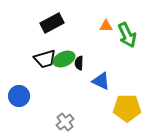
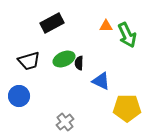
black trapezoid: moved 16 px left, 2 px down
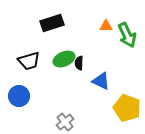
black rectangle: rotated 10 degrees clockwise
yellow pentagon: rotated 20 degrees clockwise
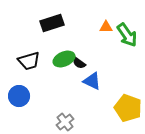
orange triangle: moved 1 px down
green arrow: rotated 10 degrees counterclockwise
black semicircle: rotated 56 degrees counterclockwise
blue triangle: moved 9 px left
yellow pentagon: moved 1 px right
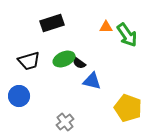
blue triangle: rotated 12 degrees counterclockwise
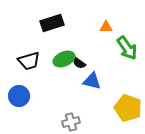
green arrow: moved 13 px down
gray cross: moved 6 px right; rotated 24 degrees clockwise
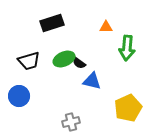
green arrow: rotated 40 degrees clockwise
yellow pentagon: rotated 28 degrees clockwise
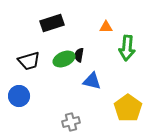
black semicircle: moved 8 px up; rotated 64 degrees clockwise
yellow pentagon: rotated 12 degrees counterclockwise
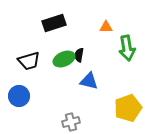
black rectangle: moved 2 px right
green arrow: rotated 15 degrees counterclockwise
blue triangle: moved 3 px left
yellow pentagon: rotated 16 degrees clockwise
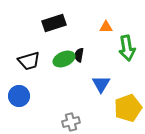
blue triangle: moved 12 px right, 3 px down; rotated 48 degrees clockwise
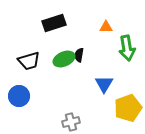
blue triangle: moved 3 px right
